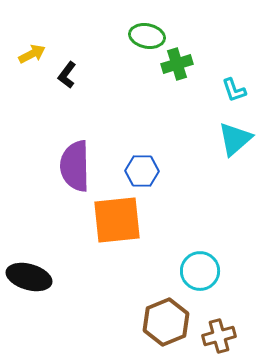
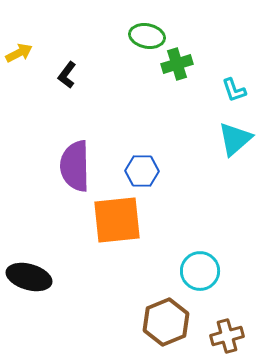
yellow arrow: moved 13 px left, 1 px up
brown cross: moved 8 px right
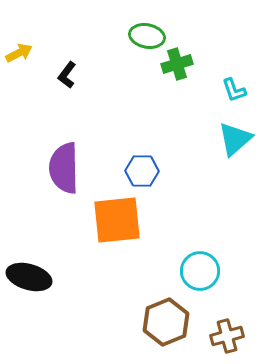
purple semicircle: moved 11 px left, 2 px down
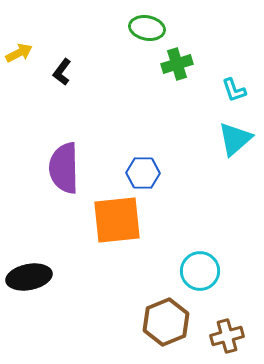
green ellipse: moved 8 px up
black L-shape: moved 5 px left, 3 px up
blue hexagon: moved 1 px right, 2 px down
black ellipse: rotated 27 degrees counterclockwise
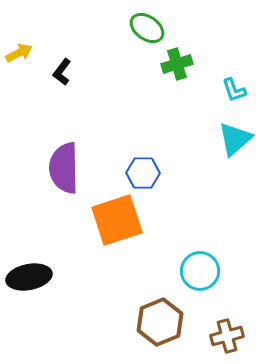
green ellipse: rotated 24 degrees clockwise
orange square: rotated 12 degrees counterclockwise
brown hexagon: moved 6 px left
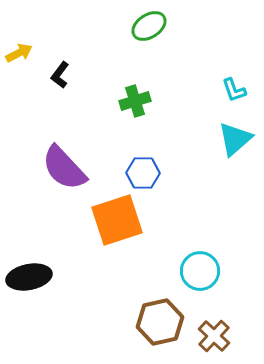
green ellipse: moved 2 px right, 2 px up; rotated 68 degrees counterclockwise
green cross: moved 42 px left, 37 px down
black L-shape: moved 2 px left, 3 px down
purple semicircle: rotated 42 degrees counterclockwise
brown hexagon: rotated 9 degrees clockwise
brown cross: moved 13 px left; rotated 32 degrees counterclockwise
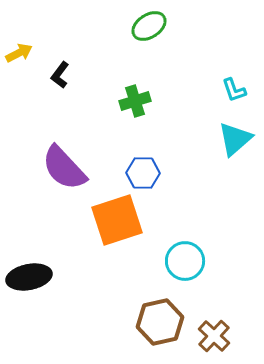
cyan circle: moved 15 px left, 10 px up
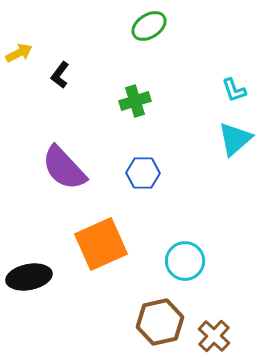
orange square: moved 16 px left, 24 px down; rotated 6 degrees counterclockwise
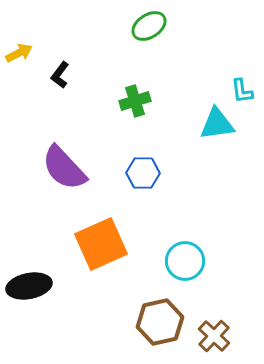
cyan L-shape: moved 8 px right, 1 px down; rotated 12 degrees clockwise
cyan triangle: moved 18 px left, 15 px up; rotated 33 degrees clockwise
black ellipse: moved 9 px down
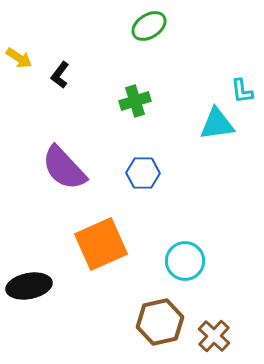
yellow arrow: moved 5 px down; rotated 60 degrees clockwise
